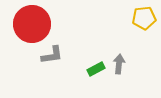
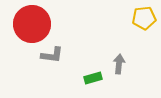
gray L-shape: rotated 15 degrees clockwise
green rectangle: moved 3 px left, 9 px down; rotated 12 degrees clockwise
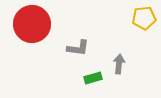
gray L-shape: moved 26 px right, 7 px up
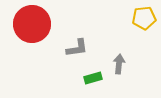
gray L-shape: moved 1 px left; rotated 15 degrees counterclockwise
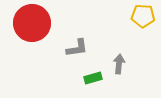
yellow pentagon: moved 1 px left, 2 px up; rotated 10 degrees clockwise
red circle: moved 1 px up
